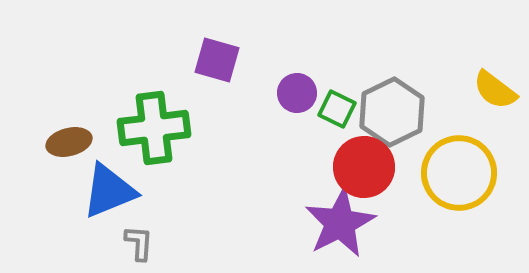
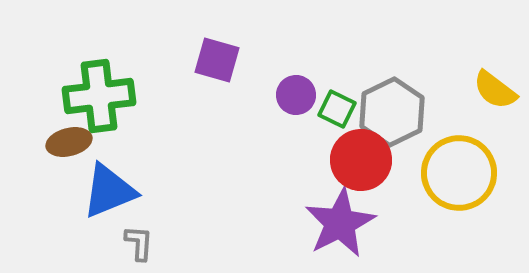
purple circle: moved 1 px left, 2 px down
green cross: moved 55 px left, 32 px up
red circle: moved 3 px left, 7 px up
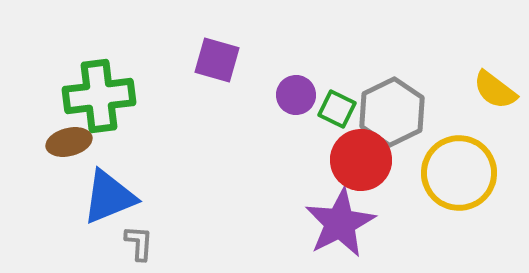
blue triangle: moved 6 px down
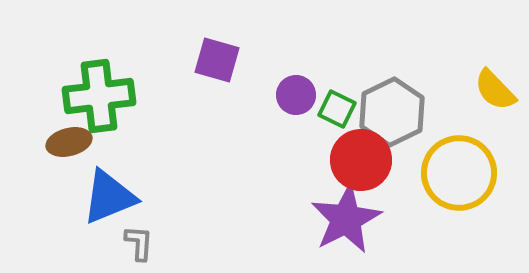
yellow semicircle: rotated 9 degrees clockwise
purple star: moved 6 px right, 4 px up
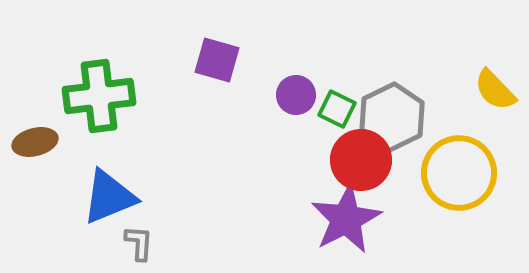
gray hexagon: moved 5 px down
brown ellipse: moved 34 px left
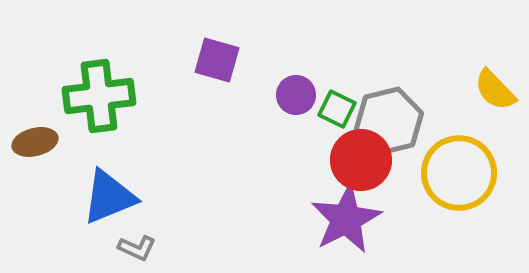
gray hexagon: moved 3 px left, 4 px down; rotated 12 degrees clockwise
gray L-shape: moved 2 px left, 5 px down; rotated 111 degrees clockwise
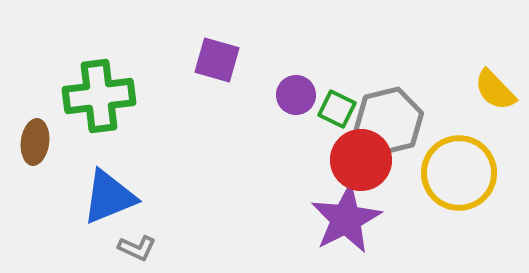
brown ellipse: rotated 69 degrees counterclockwise
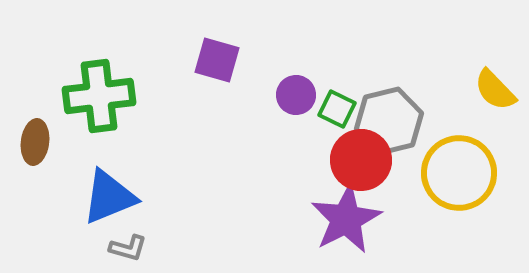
gray L-shape: moved 9 px left; rotated 9 degrees counterclockwise
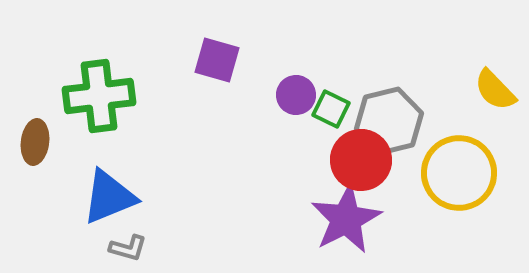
green square: moved 6 px left
